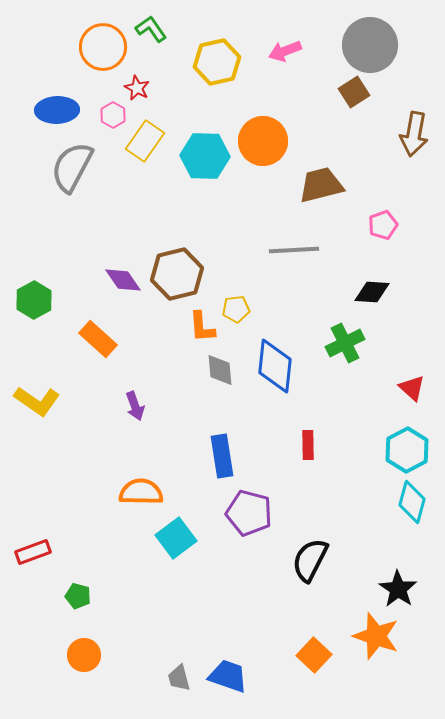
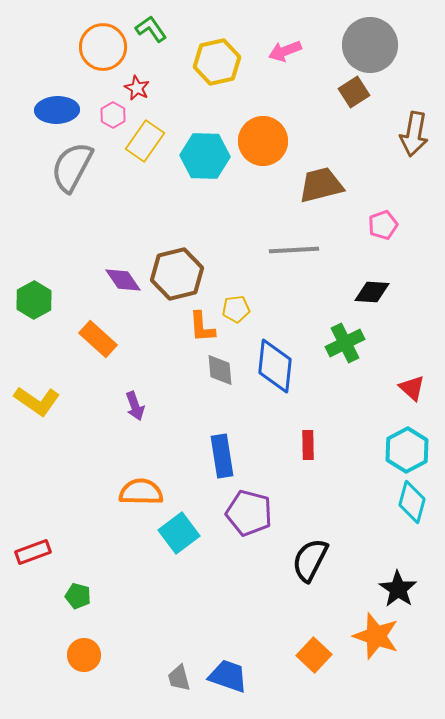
cyan square at (176, 538): moved 3 px right, 5 px up
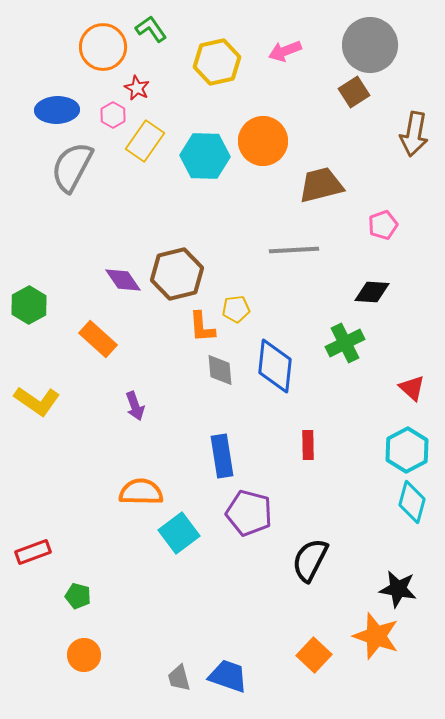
green hexagon at (34, 300): moved 5 px left, 5 px down
black star at (398, 589): rotated 24 degrees counterclockwise
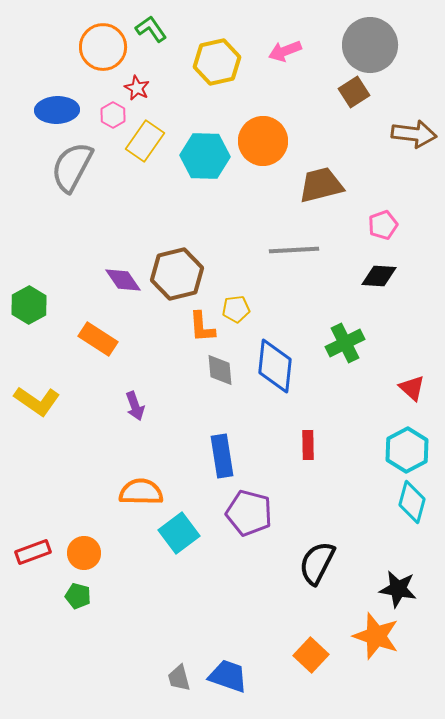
brown arrow at (414, 134): rotated 93 degrees counterclockwise
black diamond at (372, 292): moved 7 px right, 16 px up
orange rectangle at (98, 339): rotated 9 degrees counterclockwise
black semicircle at (310, 560): moved 7 px right, 3 px down
orange circle at (84, 655): moved 102 px up
orange square at (314, 655): moved 3 px left
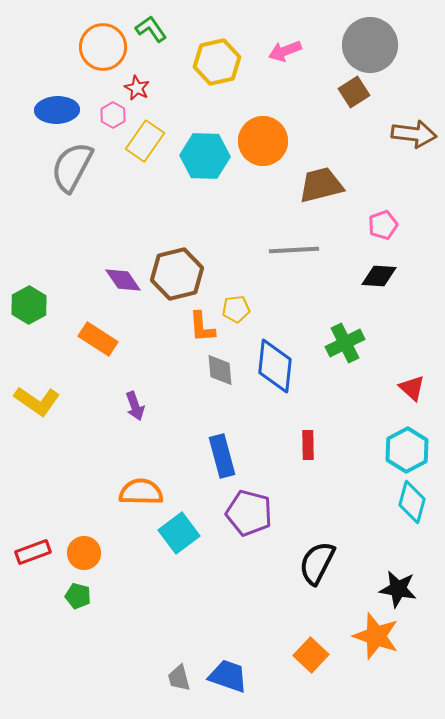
blue rectangle at (222, 456): rotated 6 degrees counterclockwise
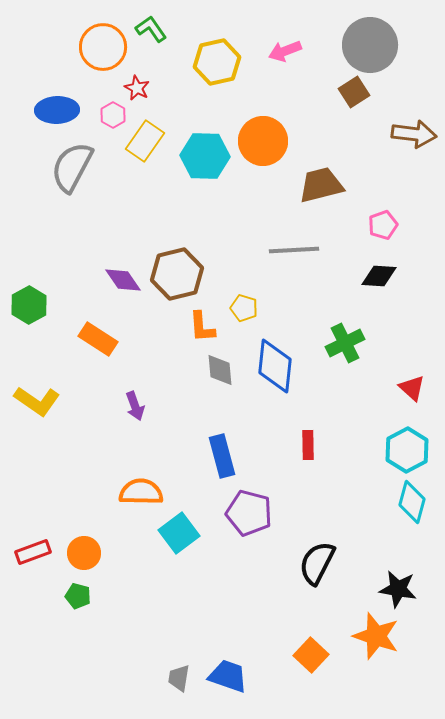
yellow pentagon at (236, 309): moved 8 px right, 1 px up; rotated 24 degrees clockwise
gray trapezoid at (179, 678): rotated 24 degrees clockwise
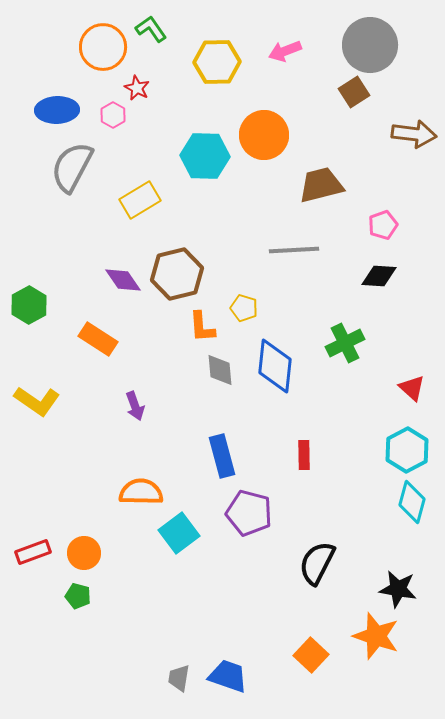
yellow hexagon at (217, 62): rotated 12 degrees clockwise
yellow rectangle at (145, 141): moved 5 px left, 59 px down; rotated 24 degrees clockwise
orange circle at (263, 141): moved 1 px right, 6 px up
red rectangle at (308, 445): moved 4 px left, 10 px down
